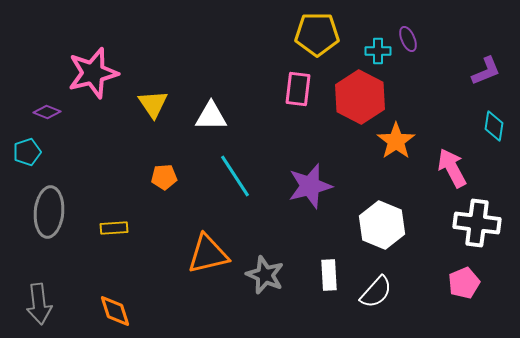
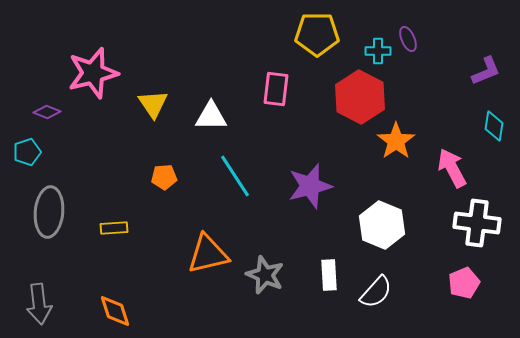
pink rectangle: moved 22 px left
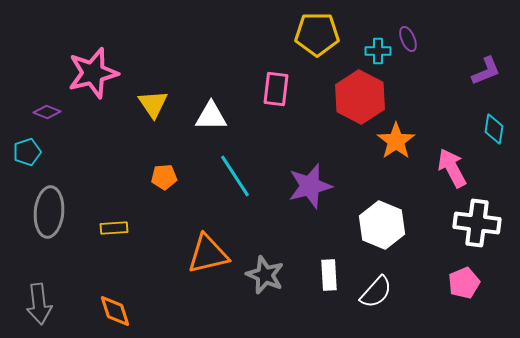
cyan diamond: moved 3 px down
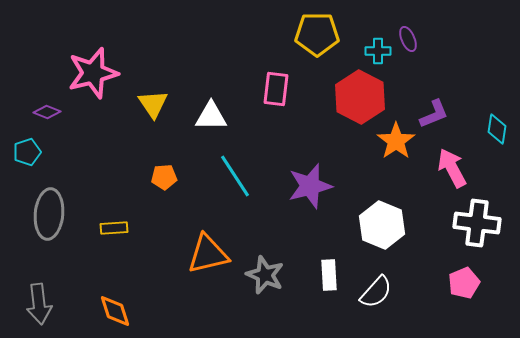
purple L-shape: moved 52 px left, 43 px down
cyan diamond: moved 3 px right
gray ellipse: moved 2 px down
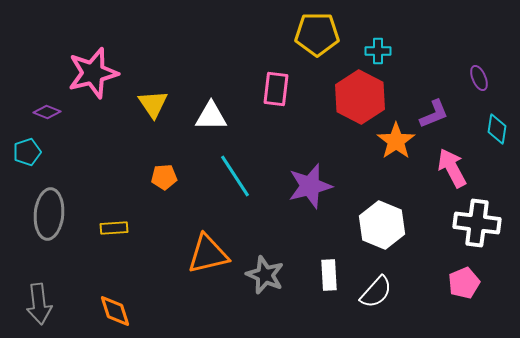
purple ellipse: moved 71 px right, 39 px down
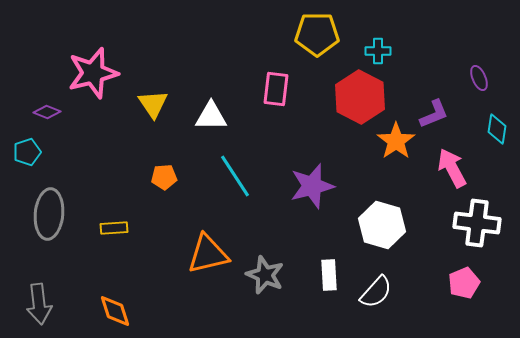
purple star: moved 2 px right
white hexagon: rotated 6 degrees counterclockwise
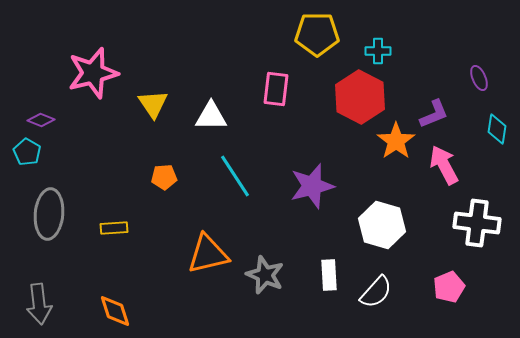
purple diamond: moved 6 px left, 8 px down
cyan pentagon: rotated 24 degrees counterclockwise
pink arrow: moved 8 px left, 3 px up
pink pentagon: moved 15 px left, 4 px down
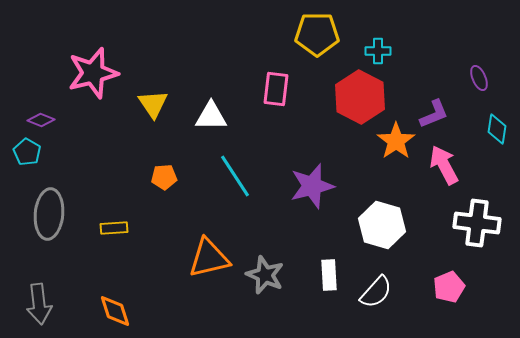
orange triangle: moved 1 px right, 4 px down
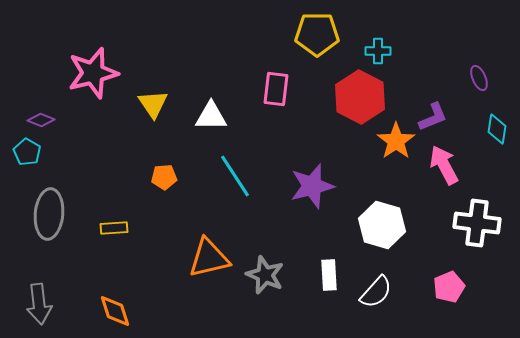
purple L-shape: moved 1 px left, 3 px down
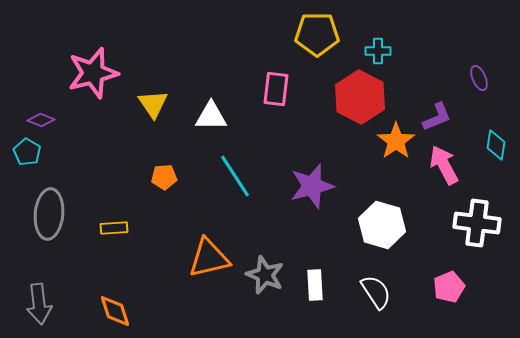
purple L-shape: moved 4 px right
cyan diamond: moved 1 px left, 16 px down
white rectangle: moved 14 px left, 10 px down
white semicircle: rotated 75 degrees counterclockwise
